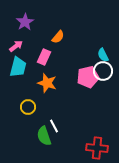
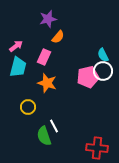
purple star: moved 23 px right, 3 px up; rotated 18 degrees clockwise
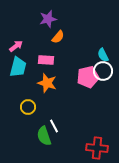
pink rectangle: moved 2 px right, 3 px down; rotated 70 degrees clockwise
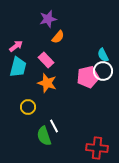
pink rectangle: rotated 42 degrees clockwise
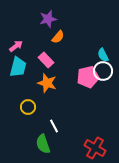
green semicircle: moved 1 px left, 8 px down
red cross: moved 2 px left; rotated 25 degrees clockwise
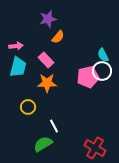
pink arrow: rotated 32 degrees clockwise
white circle: moved 1 px left
orange star: rotated 18 degrees counterclockwise
green semicircle: rotated 78 degrees clockwise
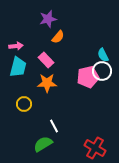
yellow circle: moved 4 px left, 3 px up
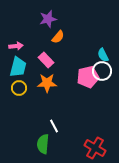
yellow circle: moved 5 px left, 16 px up
green semicircle: rotated 54 degrees counterclockwise
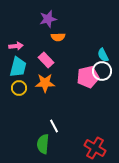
orange semicircle: rotated 48 degrees clockwise
orange star: moved 2 px left
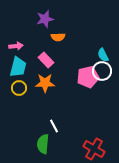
purple star: moved 3 px left
red cross: moved 1 px left, 1 px down
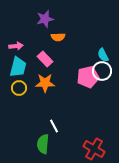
pink rectangle: moved 1 px left, 1 px up
